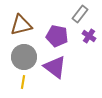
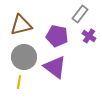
yellow line: moved 4 px left
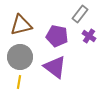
gray circle: moved 4 px left
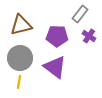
purple pentagon: rotated 10 degrees counterclockwise
gray circle: moved 1 px down
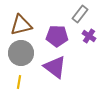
gray circle: moved 1 px right, 5 px up
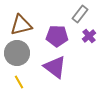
purple cross: rotated 16 degrees clockwise
gray circle: moved 4 px left
yellow line: rotated 40 degrees counterclockwise
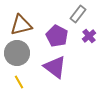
gray rectangle: moved 2 px left
purple pentagon: rotated 25 degrees clockwise
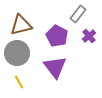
purple triangle: rotated 15 degrees clockwise
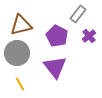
yellow line: moved 1 px right, 2 px down
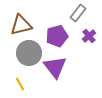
gray rectangle: moved 1 px up
purple pentagon: rotated 30 degrees clockwise
gray circle: moved 12 px right
